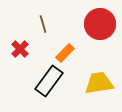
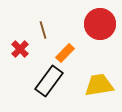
brown line: moved 6 px down
yellow trapezoid: moved 2 px down
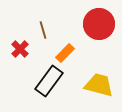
red circle: moved 1 px left
yellow trapezoid: rotated 24 degrees clockwise
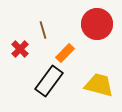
red circle: moved 2 px left
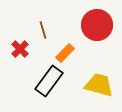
red circle: moved 1 px down
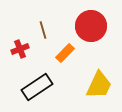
red circle: moved 6 px left, 1 px down
red cross: rotated 24 degrees clockwise
black rectangle: moved 12 px left, 6 px down; rotated 20 degrees clockwise
yellow trapezoid: rotated 100 degrees clockwise
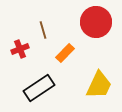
red circle: moved 5 px right, 4 px up
black rectangle: moved 2 px right, 1 px down
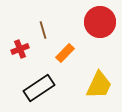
red circle: moved 4 px right
